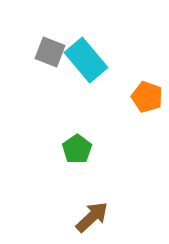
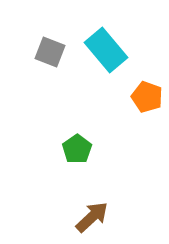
cyan rectangle: moved 20 px right, 10 px up
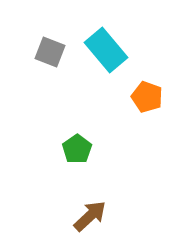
brown arrow: moved 2 px left, 1 px up
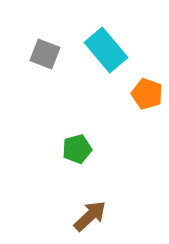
gray square: moved 5 px left, 2 px down
orange pentagon: moved 3 px up
green pentagon: rotated 20 degrees clockwise
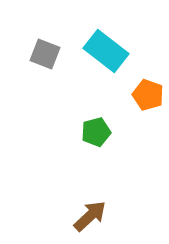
cyan rectangle: moved 1 px down; rotated 12 degrees counterclockwise
orange pentagon: moved 1 px right, 1 px down
green pentagon: moved 19 px right, 17 px up
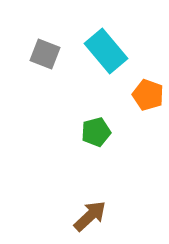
cyan rectangle: rotated 12 degrees clockwise
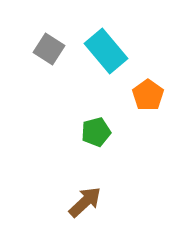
gray square: moved 4 px right, 5 px up; rotated 12 degrees clockwise
orange pentagon: rotated 16 degrees clockwise
brown arrow: moved 5 px left, 14 px up
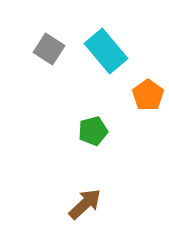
green pentagon: moved 3 px left, 1 px up
brown arrow: moved 2 px down
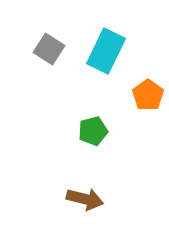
cyan rectangle: rotated 66 degrees clockwise
brown arrow: moved 5 px up; rotated 57 degrees clockwise
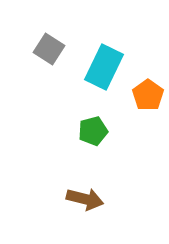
cyan rectangle: moved 2 px left, 16 px down
